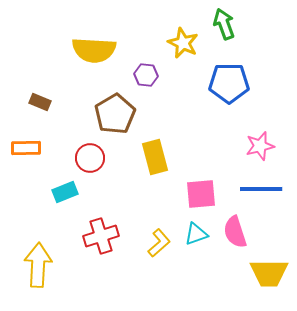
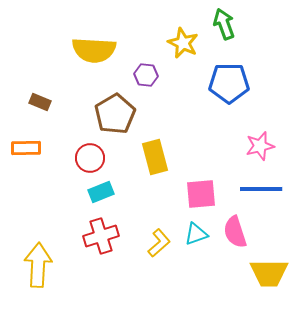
cyan rectangle: moved 36 px right
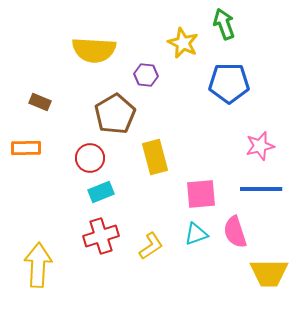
yellow L-shape: moved 8 px left, 3 px down; rotated 8 degrees clockwise
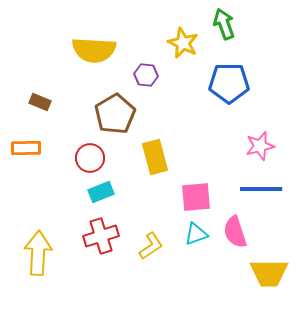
pink square: moved 5 px left, 3 px down
yellow arrow: moved 12 px up
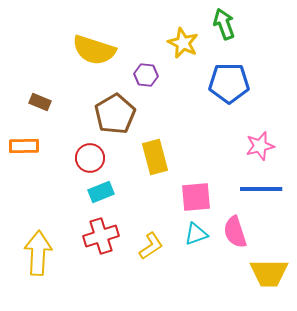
yellow semicircle: rotated 15 degrees clockwise
orange rectangle: moved 2 px left, 2 px up
